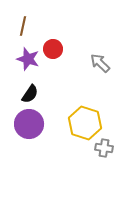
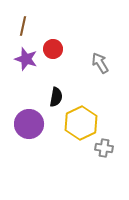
purple star: moved 2 px left
gray arrow: rotated 15 degrees clockwise
black semicircle: moved 26 px right, 3 px down; rotated 24 degrees counterclockwise
yellow hexagon: moved 4 px left; rotated 16 degrees clockwise
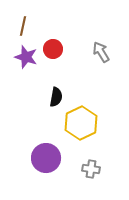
purple star: moved 2 px up
gray arrow: moved 1 px right, 11 px up
purple circle: moved 17 px right, 34 px down
gray cross: moved 13 px left, 21 px down
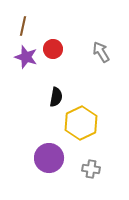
purple circle: moved 3 px right
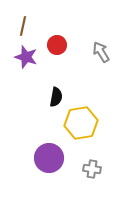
red circle: moved 4 px right, 4 px up
yellow hexagon: rotated 16 degrees clockwise
gray cross: moved 1 px right
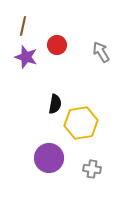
black semicircle: moved 1 px left, 7 px down
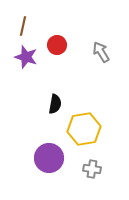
yellow hexagon: moved 3 px right, 6 px down
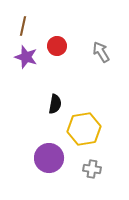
red circle: moved 1 px down
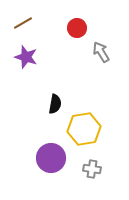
brown line: moved 3 px up; rotated 48 degrees clockwise
red circle: moved 20 px right, 18 px up
purple circle: moved 2 px right
